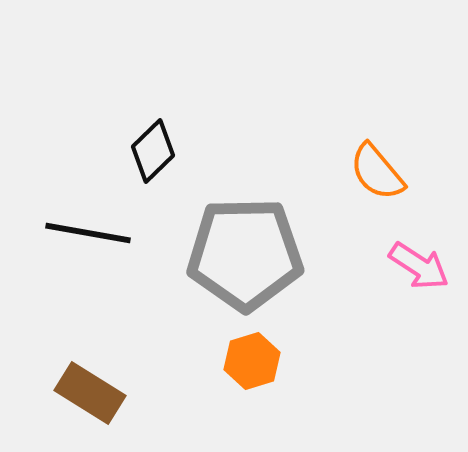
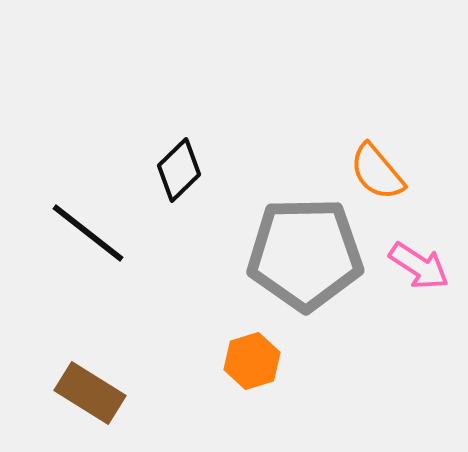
black diamond: moved 26 px right, 19 px down
black line: rotated 28 degrees clockwise
gray pentagon: moved 60 px right
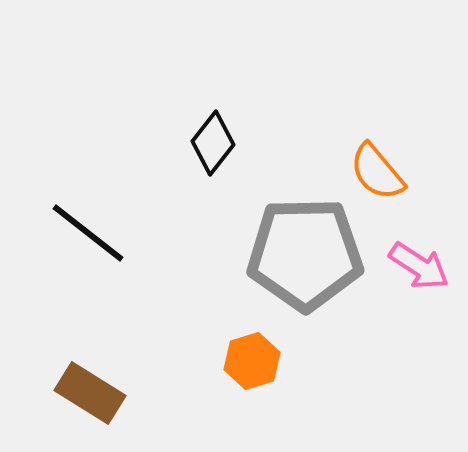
black diamond: moved 34 px right, 27 px up; rotated 8 degrees counterclockwise
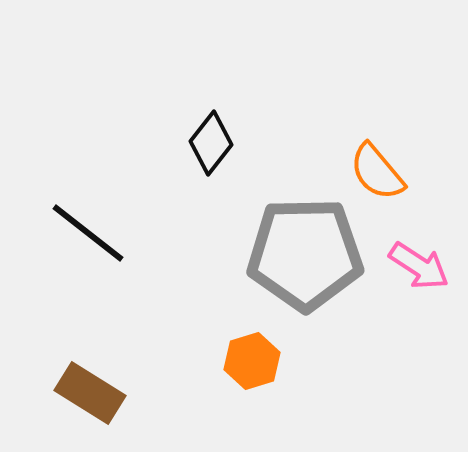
black diamond: moved 2 px left
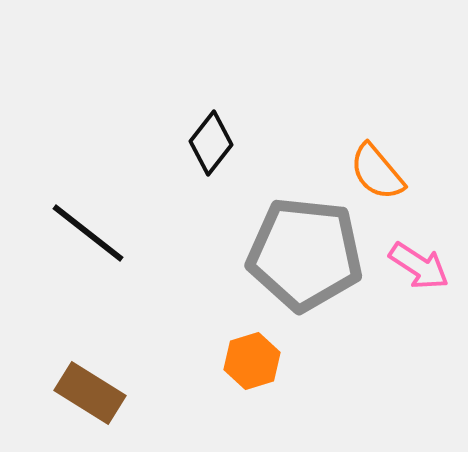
gray pentagon: rotated 7 degrees clockwise
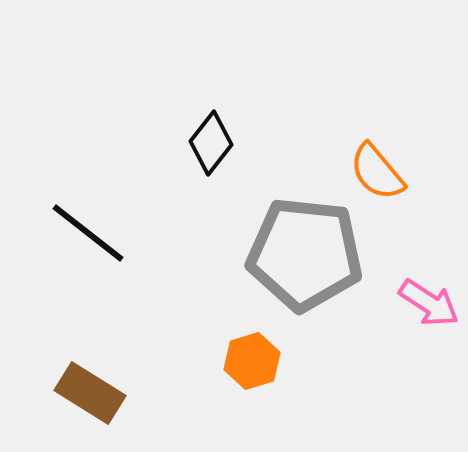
pink arrow: moved 10 px right, 37 px down
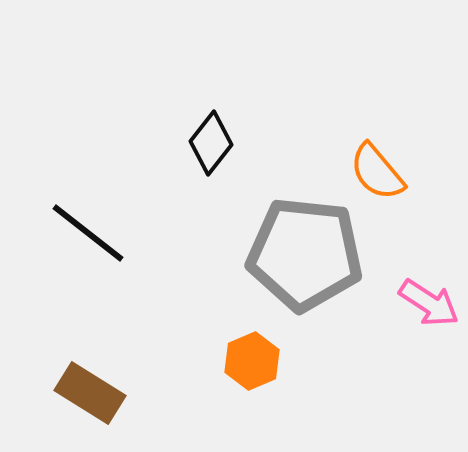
orange hexagon: rotated 6 degrees counterclockwise
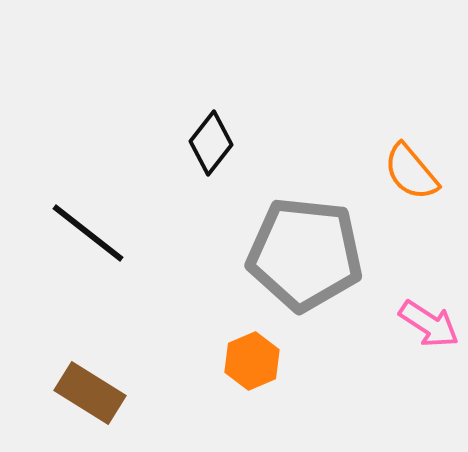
orange semicircle: moved 34 px right
pink arrow: moved 21 px down
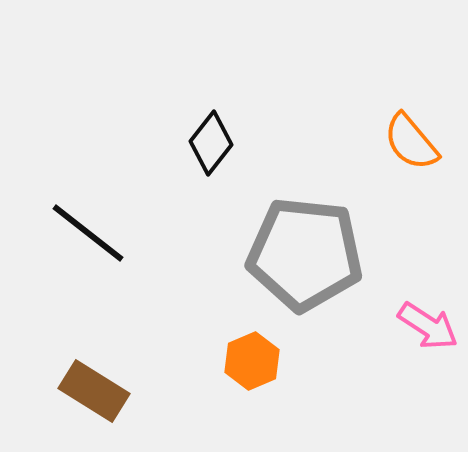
orange semicircle: moved 30 px up
pink arrow: moved 1 px left, 2 px down
brown rectangle: moved 4 px right, 2 px up
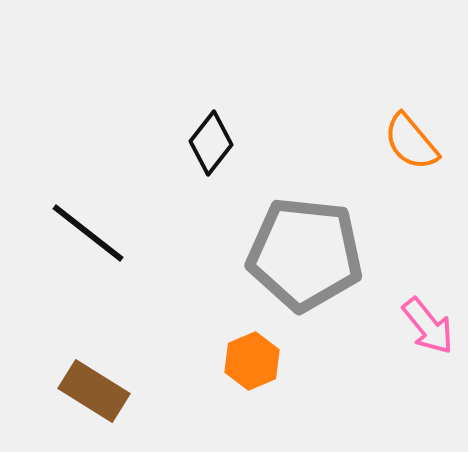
pink arrow: rotated 18 degrees clockwise
